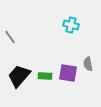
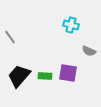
gray semicircle: moved 1 px right, 13 px up; rotated 56 degrees counterclockwise
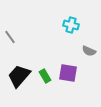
green rectangle: rotated 56 degrees clockwise
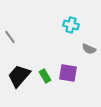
gray semicircle: moved 2 px up
